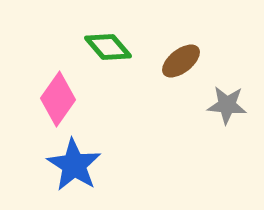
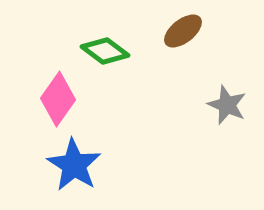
green diamond: moved 3 px left, 4 px down; rotated 12 degrees counterclockwise
brown ellipse: moved 2 px right, 30 px up
gray star: rotated 18 degrees clockwise
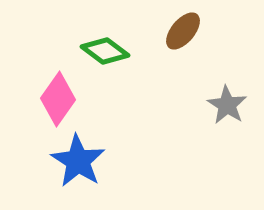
brown ellipse: rotated 12 degrees counterclockwise
gray star: rotated 9 degrees clockwise
blue star: moved 4 px right, 4 px up
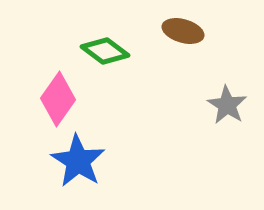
brown ellipse: rotated 66 degrees clockwise
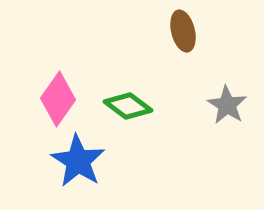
brown ellipse: rotated 60 degrees clockwise
green diamond: moved 23 px right, 55 px down
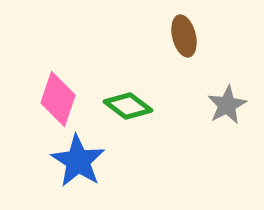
brown ellipse: moved 1 px right, 5 px down
pink diamond: rotated 16 degrees counterclockwise
gray star: rotated 12 degrees clockwise
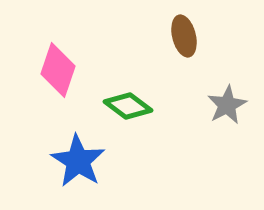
pink diamond: moved 29 px up
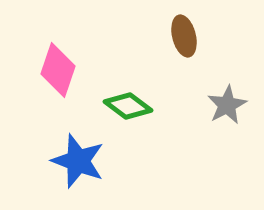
blue star: rotated 12 degrees counterclockwise
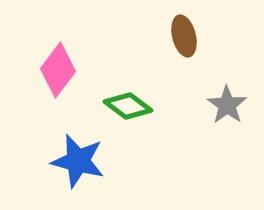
pink diamond: rotated 18 degrees clockwise
gray star: rotated 9 degrees counterclockwise
blue star: rotated 6 degrees counterclockwise
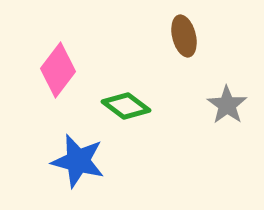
green diamond: moved 2 px left
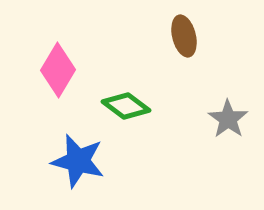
pink diamond: rotated 6 degrees counterclockwise
gray star: moved 1 px right, 14 px down
